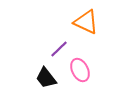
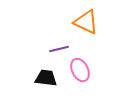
purple line: rotated 30 degrees clockwise
black trapezoid: rotated 135 degrees clockwise
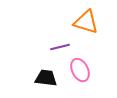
orange triangle: rotated 8 degrees counterclockwise
purple line: moved 1 px right, 2 px up
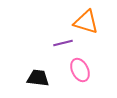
purple line: moved 3 px right, 4 px up
black trapezoid: moved 8 px left
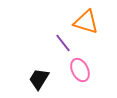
purple line: rotated 66 degrees clockwise
black trapezoid: moved 1 px right, 1 px down; rotated 65 degrees counterclockwise
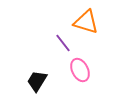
black trapezoid: moved 2 px left, 2 px down
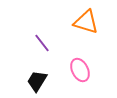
purple line: moved 21 px left
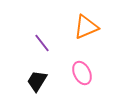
orange triangle: moved 5 px down; rotated 40 degrees counterclockwise
pink ellipse: moved 2 px right, 3 px down
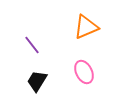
purple line: moved 10 px left, 2 px down
pink ellipse: moved 2 px right, 1 px up
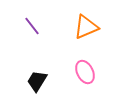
purple line: moved 19 px up
pink ellipse: moved 1 px right
